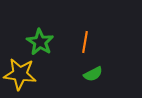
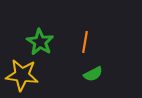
yellow star: moved 2 px right, 1 px down
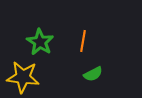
orange line: moved 2 px left, 1 px up
yellow star: moved 1 px right, 2 px down
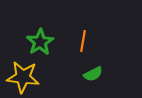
green star: rotated 8 degrees clockwise
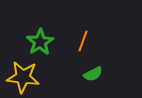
orange line: rotated 10 degrees clockwise
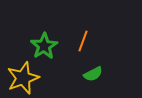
green star: moved 4 px right, 4 px down
yellow star: moved 1 px down; rotated 28 degrees counterclockwise
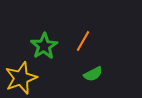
orange line: rotated 10 degrees clockwise
yellow star: moved 2 px left
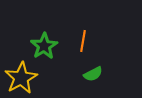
orange line: rotated 20 degrees counterclockwise
yellow star: rotated 8 degrees counterclockwise
